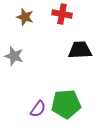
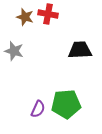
red cross: moved 14 px left
gray star: moved 5 px up
purple semicircle: rotated 12 degrees counterclockwise
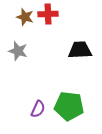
red cross: rotated 12 degrees counterclockwise
gray star: moved 4 px right
green pentagon: moved 3 px right, 2 px down; rotated 12 degrees clockwise
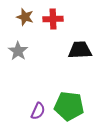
red cross: moved 5 px right, 5 px down
gray star: rotated 18 degrees clockwise
purple semicircle: moved 2 px down
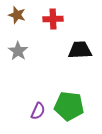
brown star: moved 8 px left, 2 px up
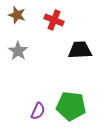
red cross: moved 1 px right, 1 px down; rotated 24 degrees clockwise
green pentagon: moved 2 px right
